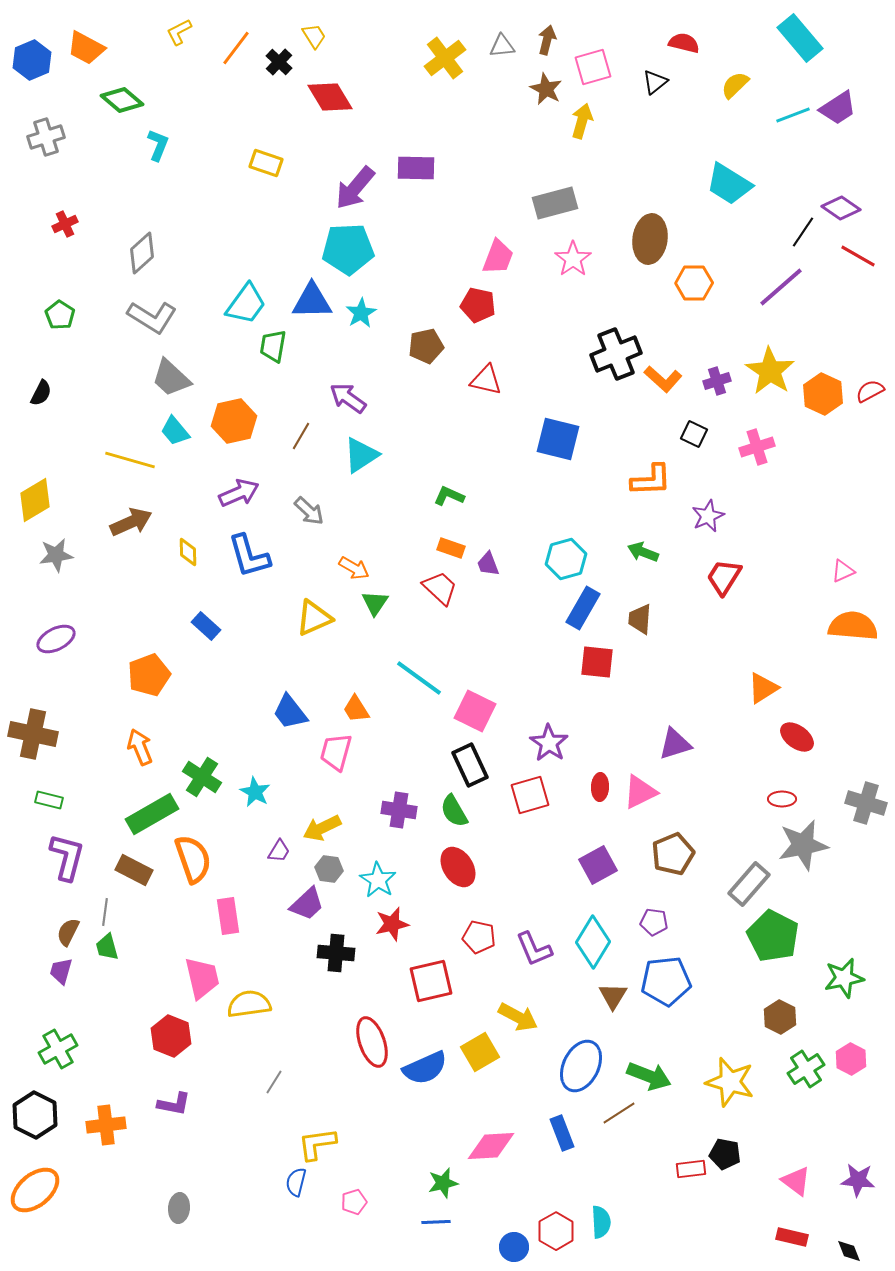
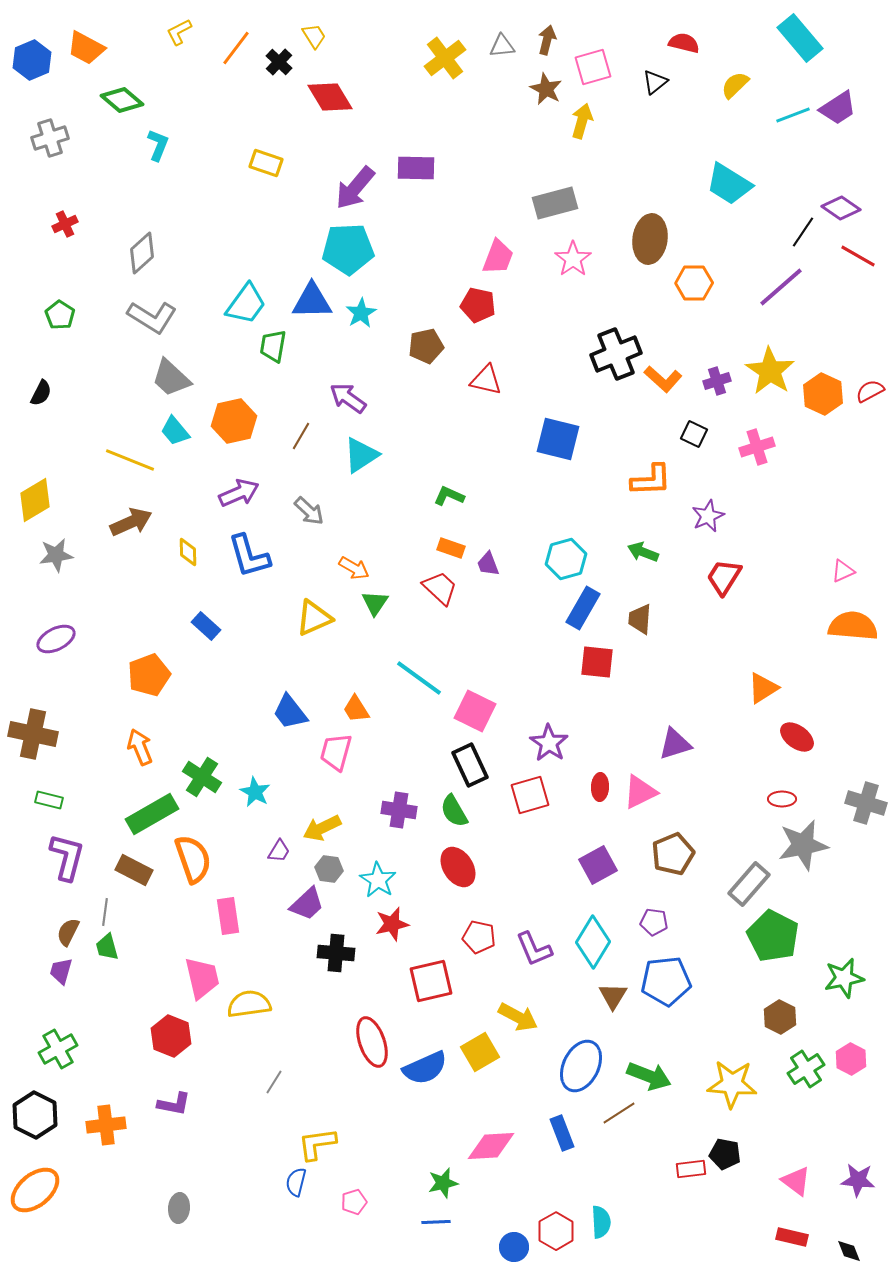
gray cross at (46, 137): moved 4 px right, 1 px down
yellow line at (130, 460): rotated 6 degrees clockwise
yellow star at (730, 1082): moved 2 px right, 2 px down; rotated 12 degrees counterclockwise
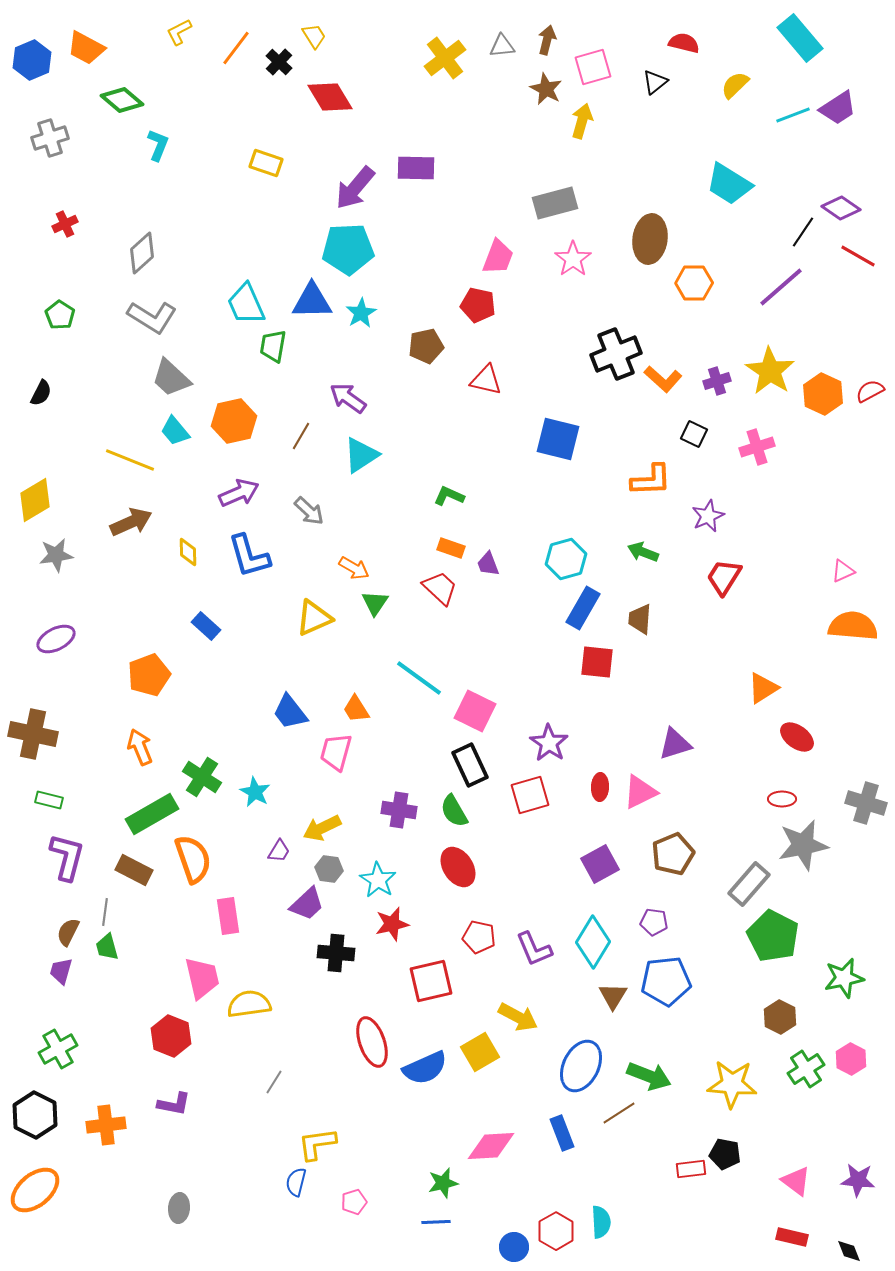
cyan trapezoid at (246, 304): rotated 120 degrees clockwise
purple square at (598, 865): moved 2 px right, 1 px up
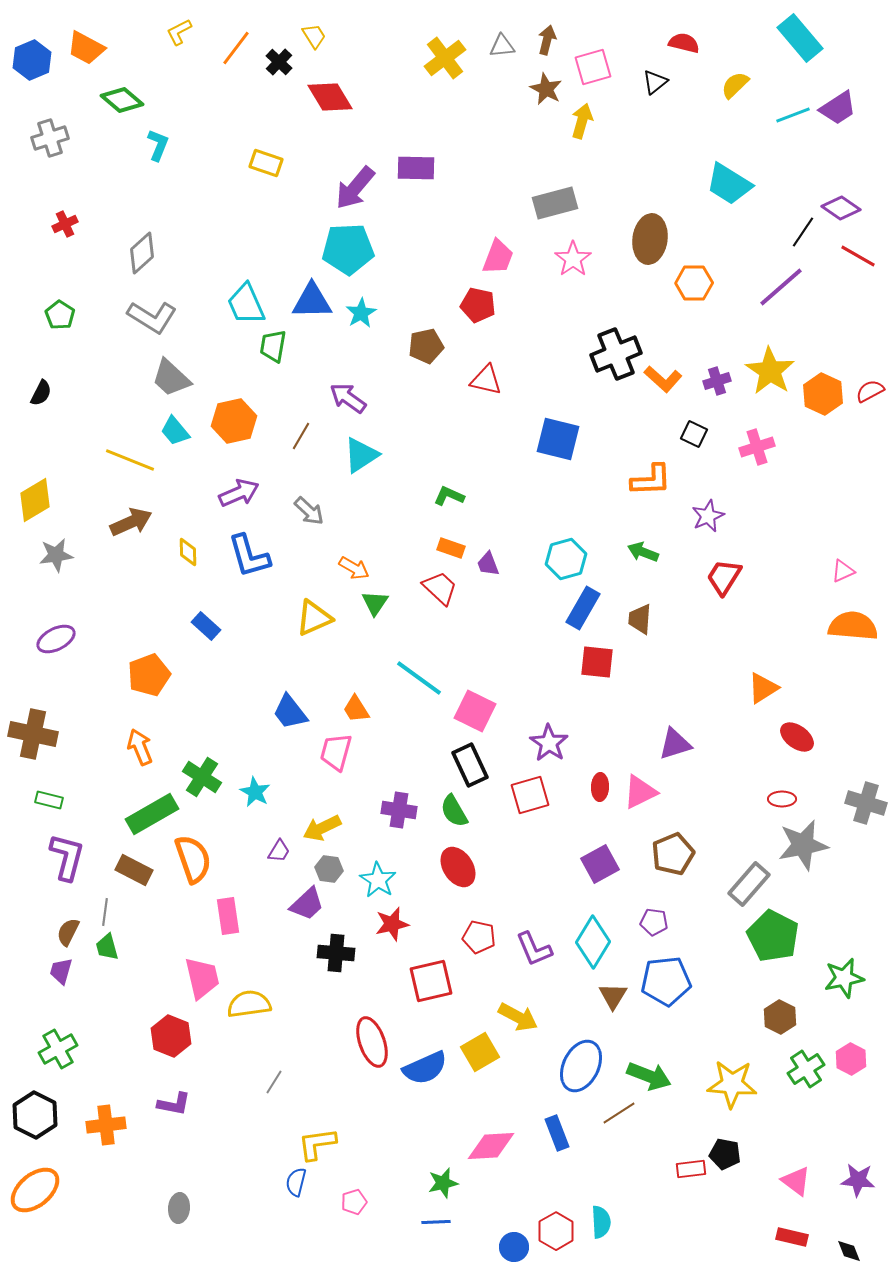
blue rectangle at (562, 1133): moved 5 px left
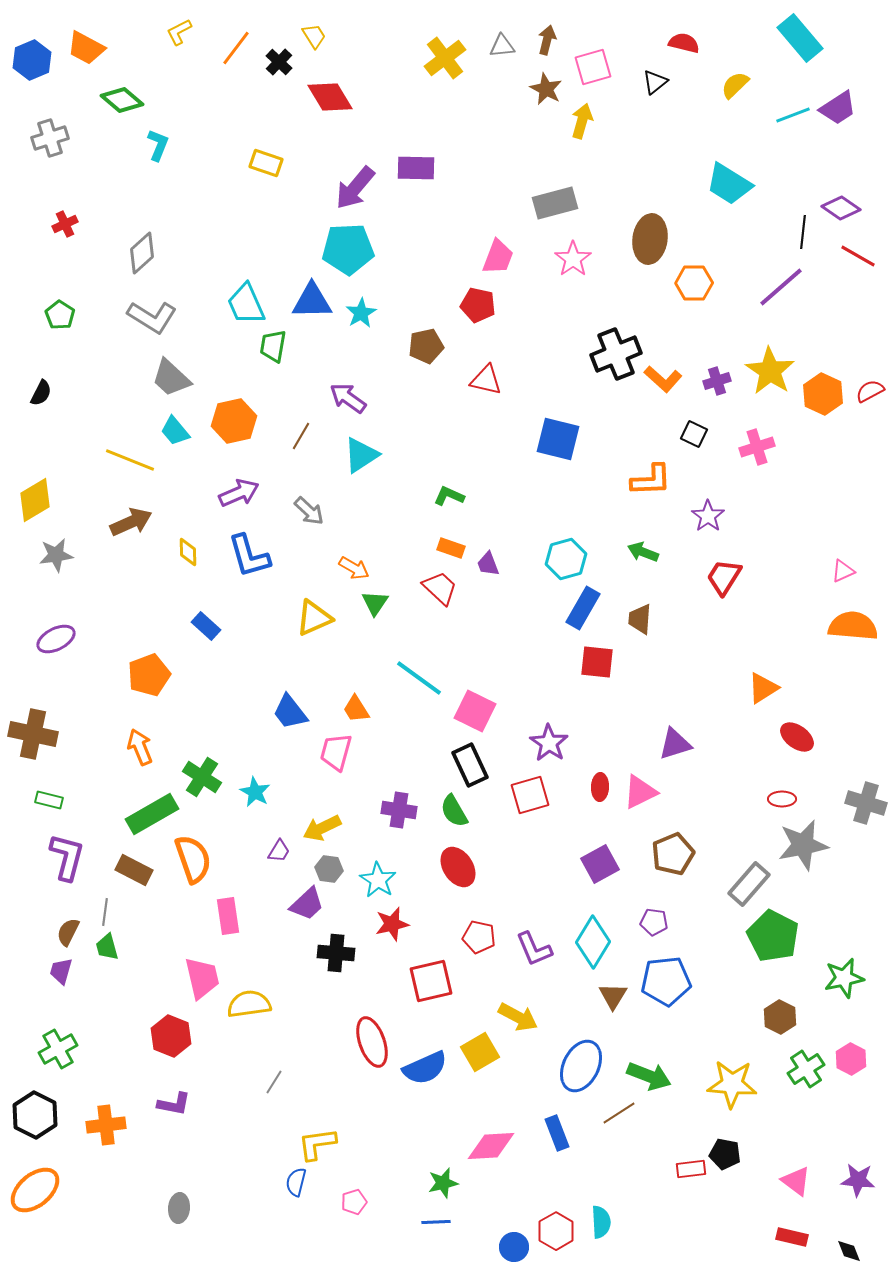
black line at (803, 232): rotated 28 degrees counterclockwise
purple star at (708, 516): rotated 12 degrees counterclockwise
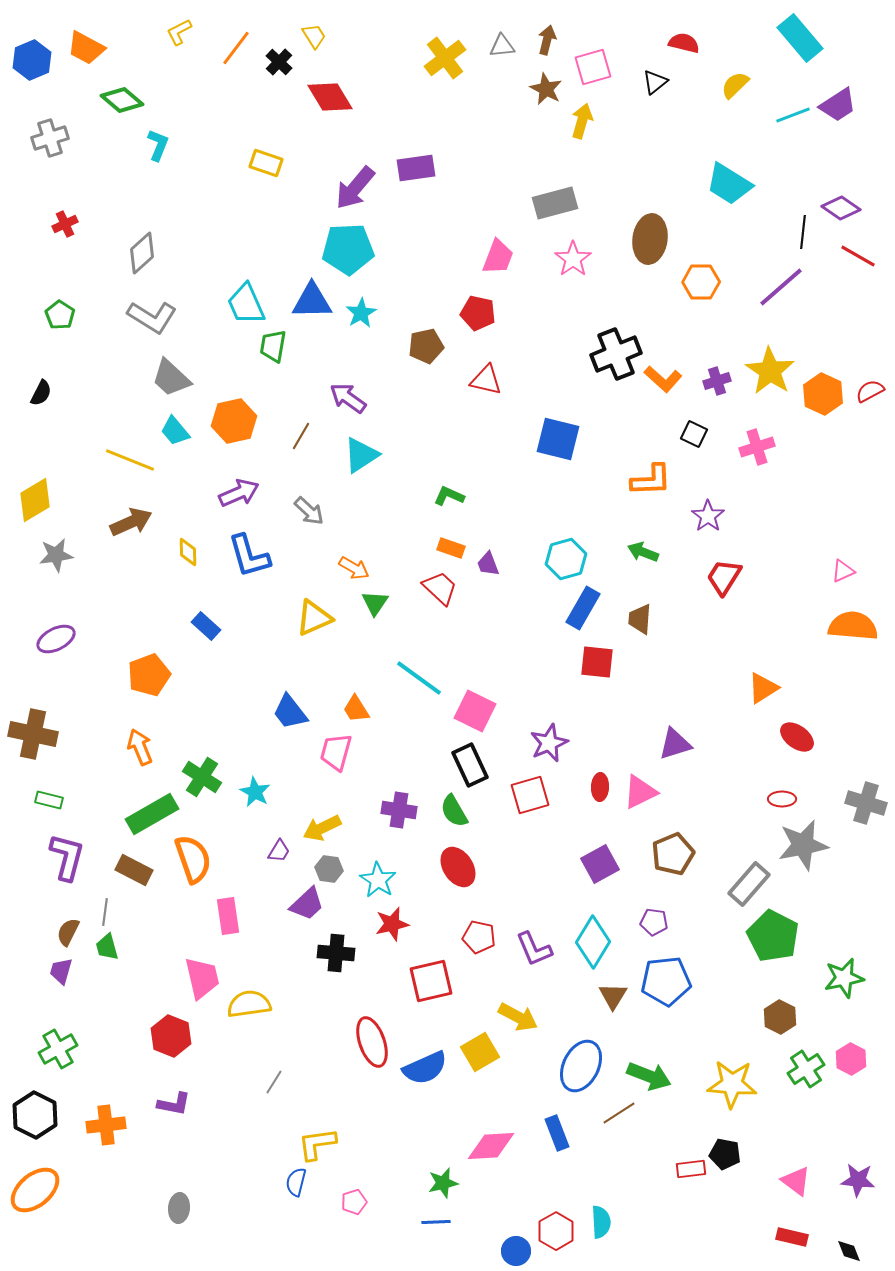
purple trapezoid at (838, 108): moved 3 px up
purple rectangle at (416, 168): rotated 9 degrees counterclockwise
orange hexagon at (694, 283): moved 7 px right, 1 px up
red pentagon at (478, 305): moved 8 px down
purple star at (549, 743): rotated 15 degrees clockwise
blue circle at (514, 1247): moved 2 px right, 4 px down
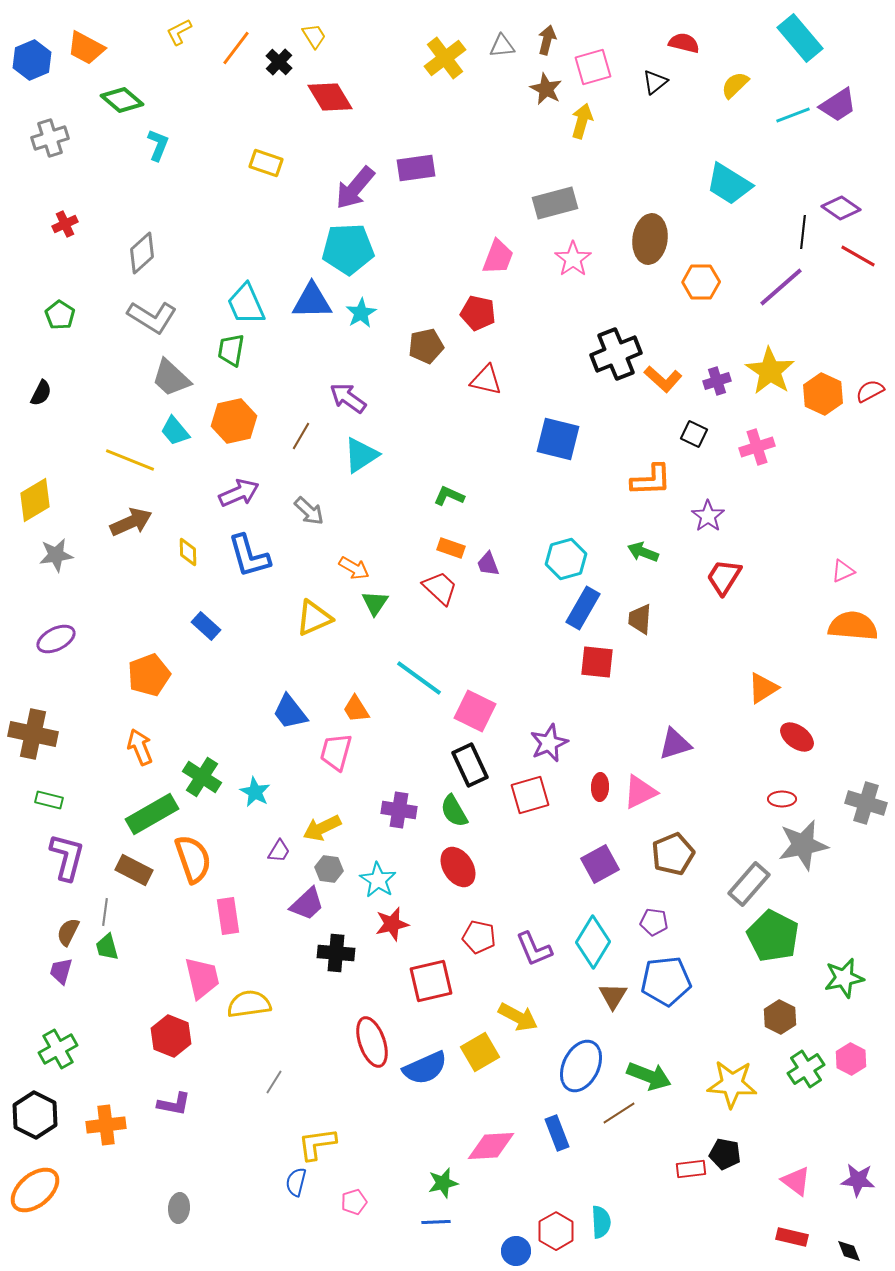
green trapezoid at (273, 346): moved 42 px left, 4 px down
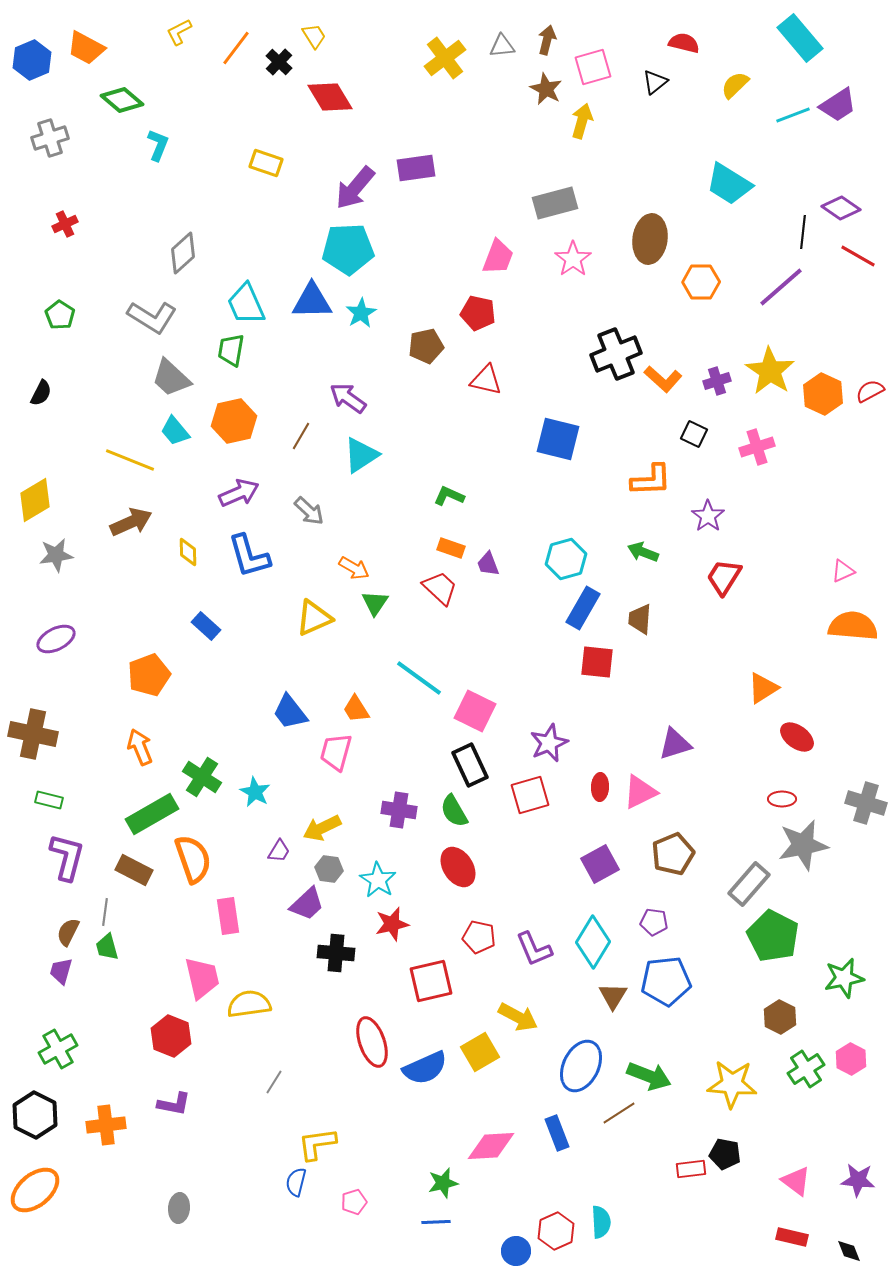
gray diamond at (142, 253): moved 41 px right
red hexagon at (556, 1231): rotated 6 degrees clockwise
